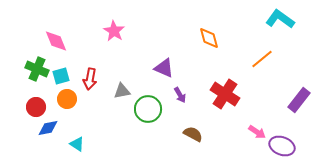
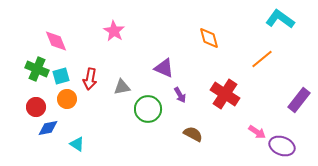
gray triangle: moved 4 px up
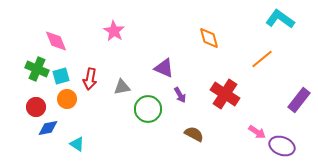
brown semicircle: moved 1 px right
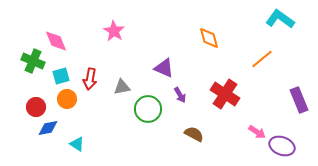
green cross: moved 4 px left, 8 px up
purple rectangle: rotated 60 degrees counterclockwise
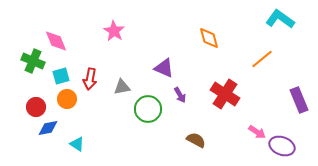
brown semicircle: moved 2 px right, 6 px down
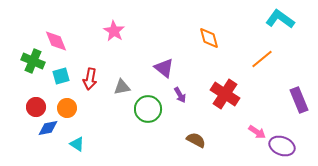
purple triangle: rotated 15 degrees clockwise
orange circle: moved 9 px down
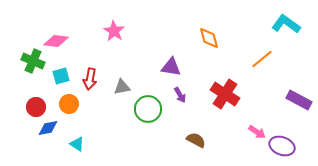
cyan L-shape: moved 6 px right, 5 px down
pink diamond: rotated 60 degrees counterclockwise
purple triangle: moved 7 px right, 1 px up; rotated 30 degrees counterclockwise
purple rectangle: rotated 40 degrees counterclockwise
orange circle: moved 2 px right, 4 px up
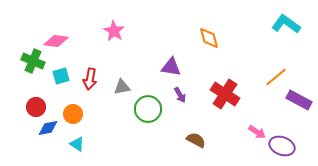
orange line: moved 14 px right, 18 px down
orange circle: moved 4 px right, 10 px down
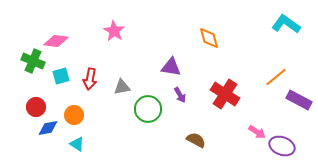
orange circle: moved 1 px right, 1 px down
